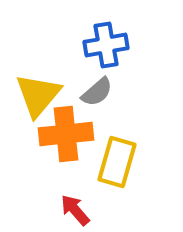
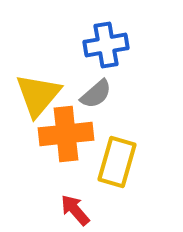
gray semicircle: moved 1 px left, 2 px down
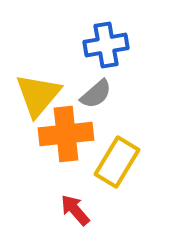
yellow rectangle: rotated 15 degrees clockwise
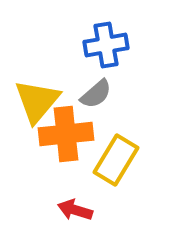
yellow triangle: moved 1 px left, 6 px down
yellow rectangle: moved 1 px left, 2 px up
red arrow: rotated 32 degrees counterclockwise
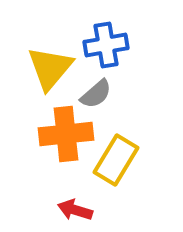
yellow triangle: moved 13 px right, 33 px up
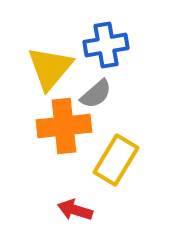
orange cross: moved 2 px left, 8 px up
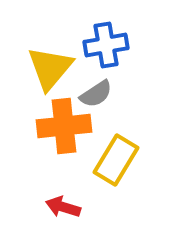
gray semicircle: rotated 8 degrees clockwise
red arrow: moved 12 px left, 3 px up
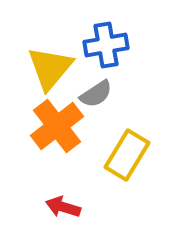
orange cross: moved 7 px left; rotated 32 degrees counterclockwise
yellow rectangle: moved 11 px right, 5 px up
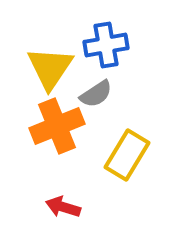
yellow triangle: rotated 6 degrees counterclockwise
orange cross: rotated 16 degrees clockwise
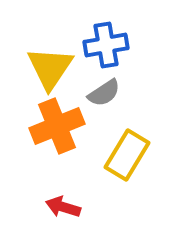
gray semicircle: moved 8 px right, 1 px up
